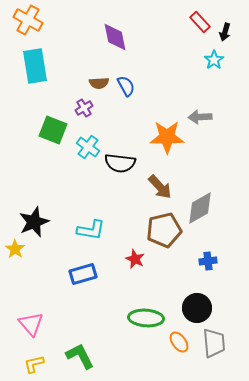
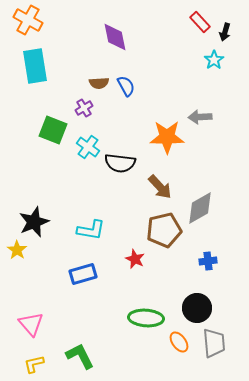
yellow star: moved 2 px right, 1 px down
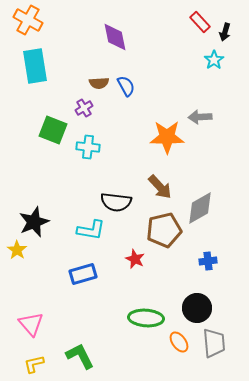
cyan cross: rotated 30 degrees counterclockwise
black semicircle: moved 4 px left, 39 px down
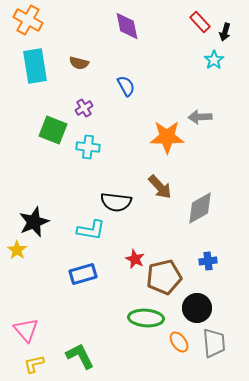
purple diamond: moved 12 px right, 11 px up
brown semicircle: moved 20 px left, 20 px up; rotated 18 degrees clockwise
brown pentagon: moved 47 px down
pink triangle: moved 5 px left, 6 px down
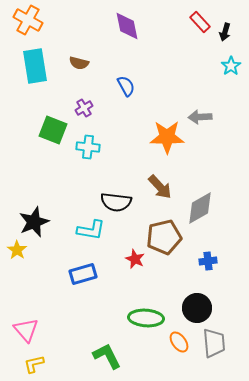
cyan star: moved 17 px right, 6 px down
brown pentagon: moved 40 px up
green L-shape: moved 27 px right
